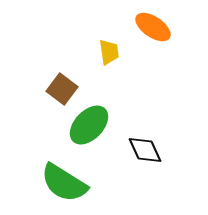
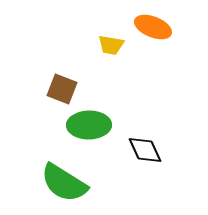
orange ellipse: rotated 12 degrees counterclockwise
yellow trapezoid: moved 2 px right, 7 px up; rotated 108 degrees clockwise
brown square: rotated 16 degrees counterclockwise
green ellipse: rotated 45 degrees clockwise
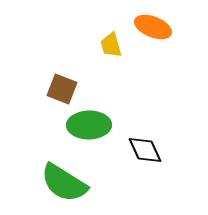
yellow trapezoid: rotated 64 degrees clockwise
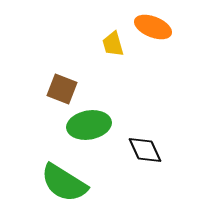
yellow trapezoid: moved 2 px right, 1 px up
green ellipse: rotated 9 degrees counterclockwise
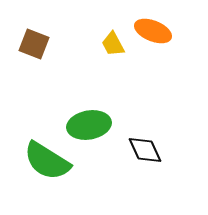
orange ellipse: moved 4 px down
yellow trapezoid: rotated 12 degrees counterclockwise
brown square: moved 28 px left, 45 px up
green semicircle: moved 17 px left, 22 px up
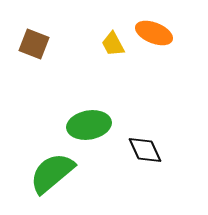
orange ellipse: moved 1 px right, 2 px down
green semicircle: moved 5 px right, 12 px down; rotated 108 degrees clockwise
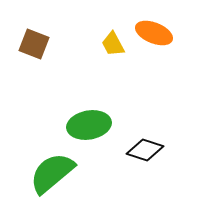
black diamond: rotated 48 degrees counterclockwise
